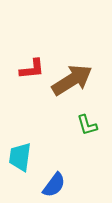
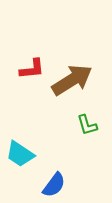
cyan trapezoid: moved 3 px up; rotated 64 degrees counterclockwise
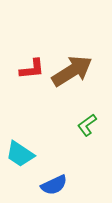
brown arrow: moved 9 px up
green L-shape: rotated 70 degrees clockwise
blue semicircle: rotated 28 degrees clockwise
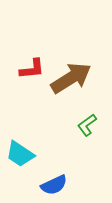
brown arrow: moved 1 px left, 7 px down
